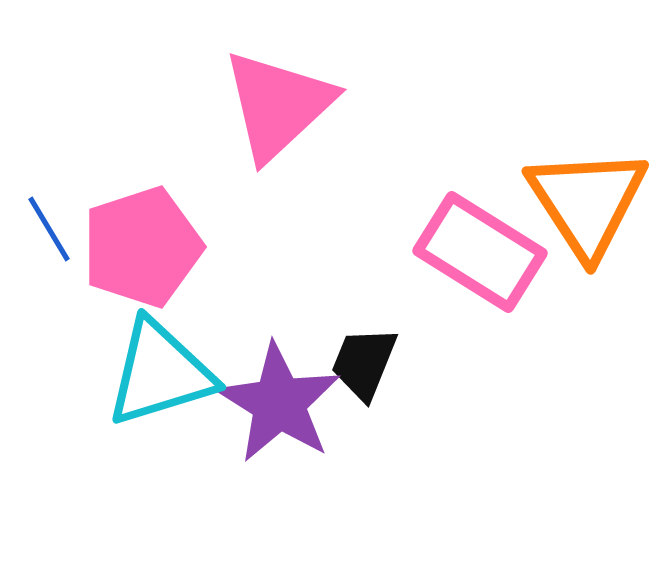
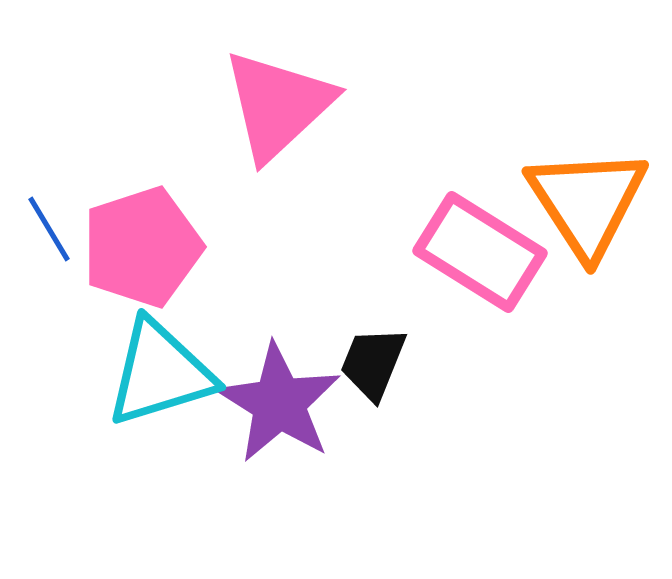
black trapezoid: moved 9 px right
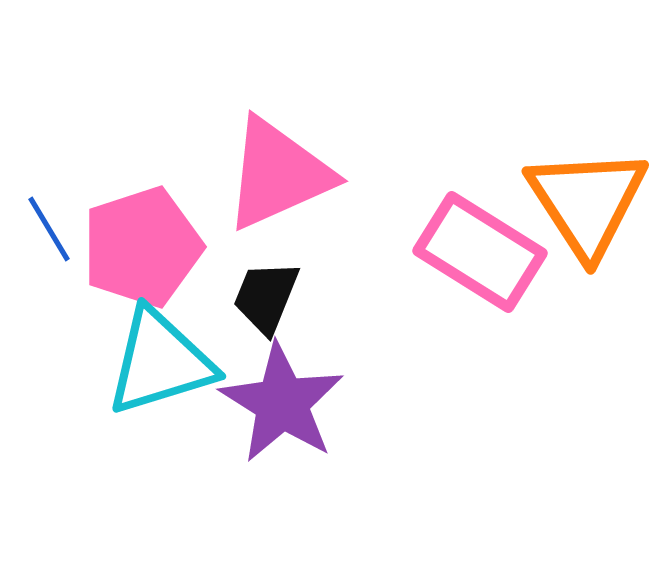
pink triangle: moved 69 px down; rotated 19 degrees clockwise
black trapezoid: moved 107 px left, 66 px up
cyan triangle: moved 11 px up
purple star: moved 3 px right
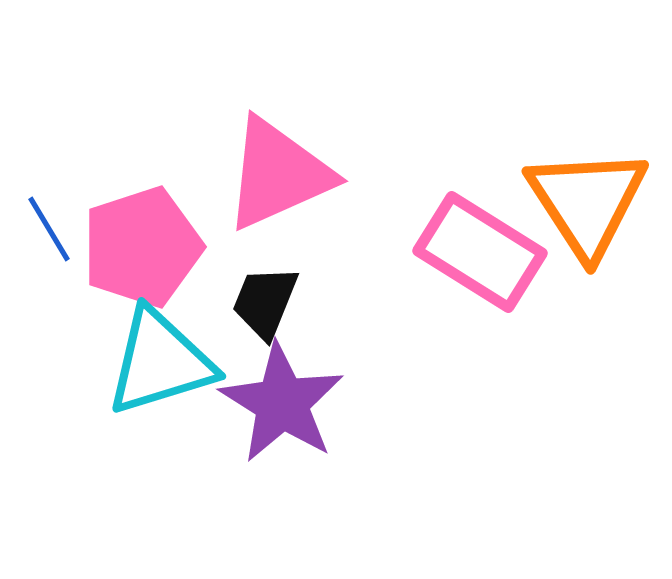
black trapezoid: moved 1 px left, 5 px down
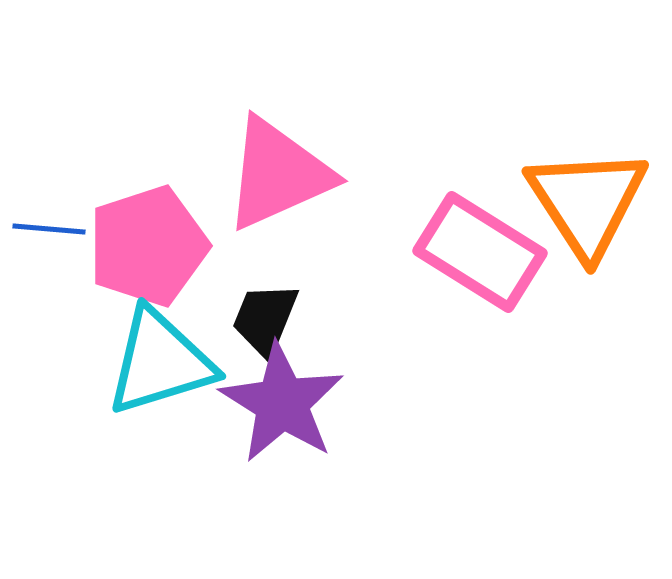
blue line: rotated 54 degrees counterclockwise
pink pentagon: moved 6 px right, 1 px up
black trapezoid: moved 17 px down
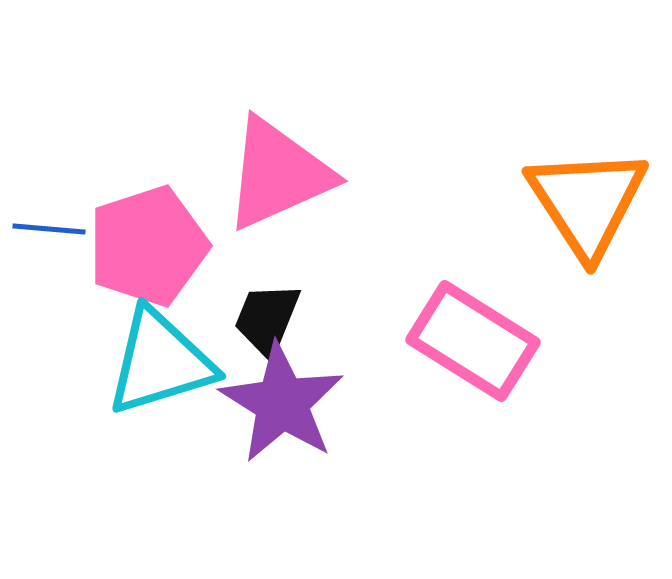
pink rectangle: moved 7 px left, 89 px down
black trapezoid: moved 2 px right
